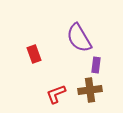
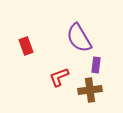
red rectangle: moved 8 px left, 8 px up
red L-shape: moved 3 px right, 17 px up
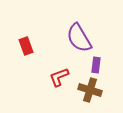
brown cross: rotated 25 degrees clockwise
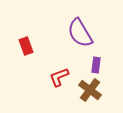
purple semicircle: moved 1 px right, 5 px up
brown cross: rotated 20 degrees clockwise
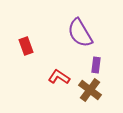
red L-shape: rotated 55 degrees clockwise
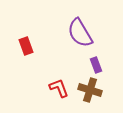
purple rectangle: rotated 28 degrees counterclockwise
red L-shape: moved 11 px down; rotated 35 degrees clockwise
brown cross: rotated 20 degrees counterclockwise
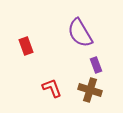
red L-shape: moved 7 px left
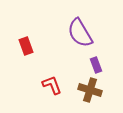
red L-shape: moved 3 px up
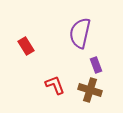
purple semicircle: rotated 44 degrees clockwise
red rectangle: rotated 12 degrees counterclockwise
red L-shape: moved 3 px right
